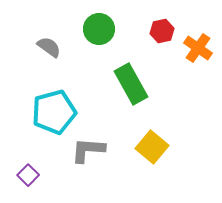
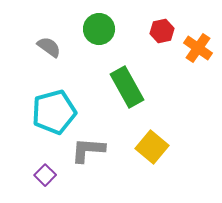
green rectangle: moved 4 px left, 3 px down
purple square: moved 17 px right
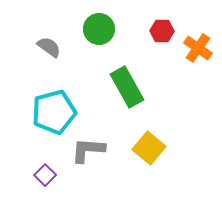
red hexagon: rotated 15 degrees clockwise
yellow square: moved 3 px left, 1 px down
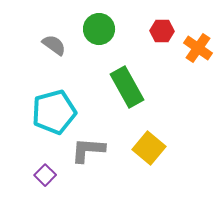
gray semicircle: moved 5 px right, 2 px up
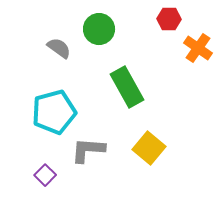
red hexagon: moved 7 px right, 12 px up
gray semicircle: moved 5 px right, 3 px down
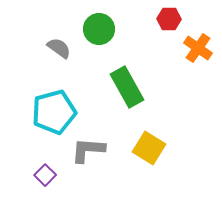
yellow square: rotated 8 degrees counterclockwise
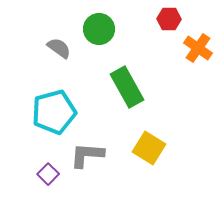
gray L-shape: moved 1 px left, 5 px down
purple square: moved 3 px right, 1 px up
